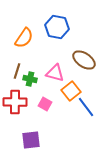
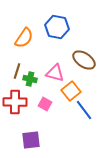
blue line: moved 2 px left, 3 px down
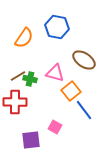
brown line: moved 1 px right, 5 px down; rotated 42 degrees clockwise
pink square: moved 10 px right, 23 px down
